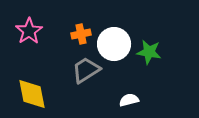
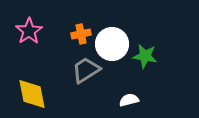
white circle: moved 2 px left
green star: moved 4 px left, 4 px down
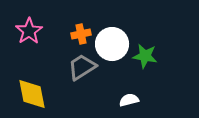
gray trapezoid: moved 4 px left, 3 px up
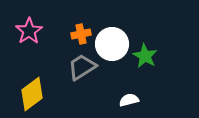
green star: rotated 20 degrees clockwise
yellow diamond: rotated 64 degrees clockwise
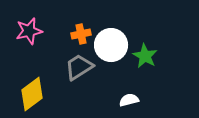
pink star: rotated 20 degrees clockwise
white circle: moved 1 px left, 1 px down
gray trapezoid: moved 3 px left
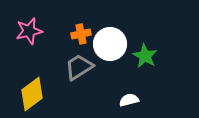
white circle: moved 1 px left, 1 px up
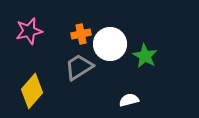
yellow diamond: moved 3 px up; rotated 12 degrees counterclockwise
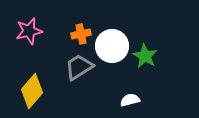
white circle: moved 2 px right, 2 px down
white semicircle: moved 1 px right
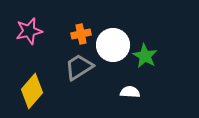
white circle: moved 1 px right, 1 px up
white semicircle: moved 8 px up; rotated 18 degrees clockwise
